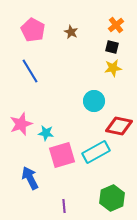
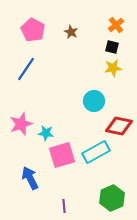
blue line: moved 4 px left, 2 px up; rotated 65 degrees clockwise
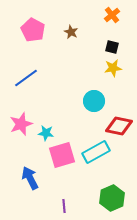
orange cross: moved 4 px left, 10 px up
blue line: moved 9 px down; rotated 20 degrees clockwise
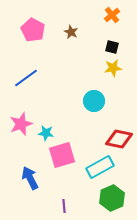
red diamond: moved 13 px down
cyan rectangle: moved 4 px right, 15 px down
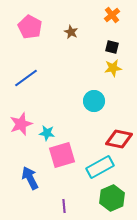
pink pentagon: moved 3 px left, 3 px up
cyan star: moved 1 px right
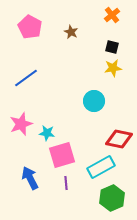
cyan rectangle: moved 1 px right
purple line: moved 2 px right, 23 px up
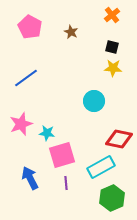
yellow star: rotated 12 degrees clockwise
